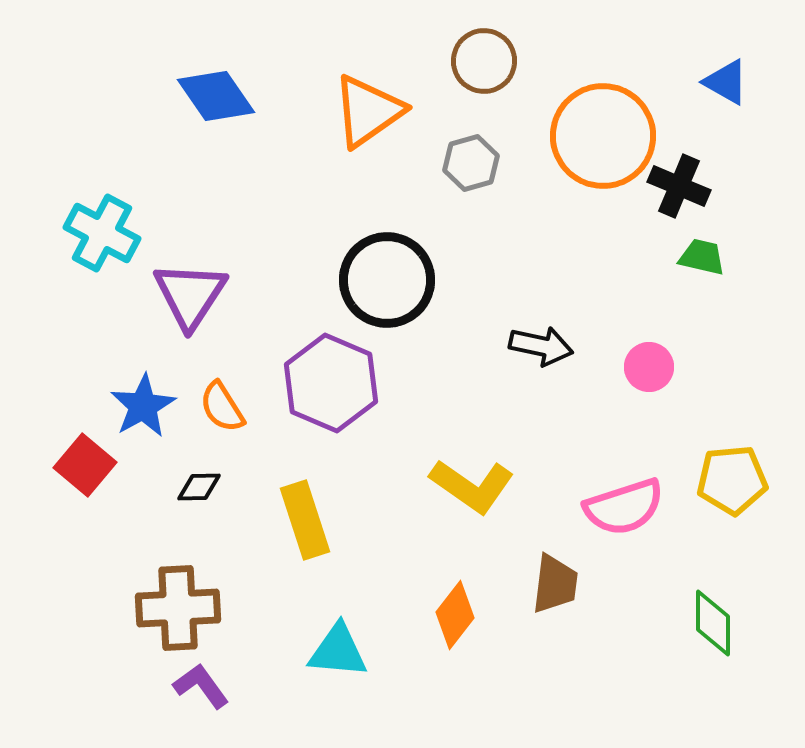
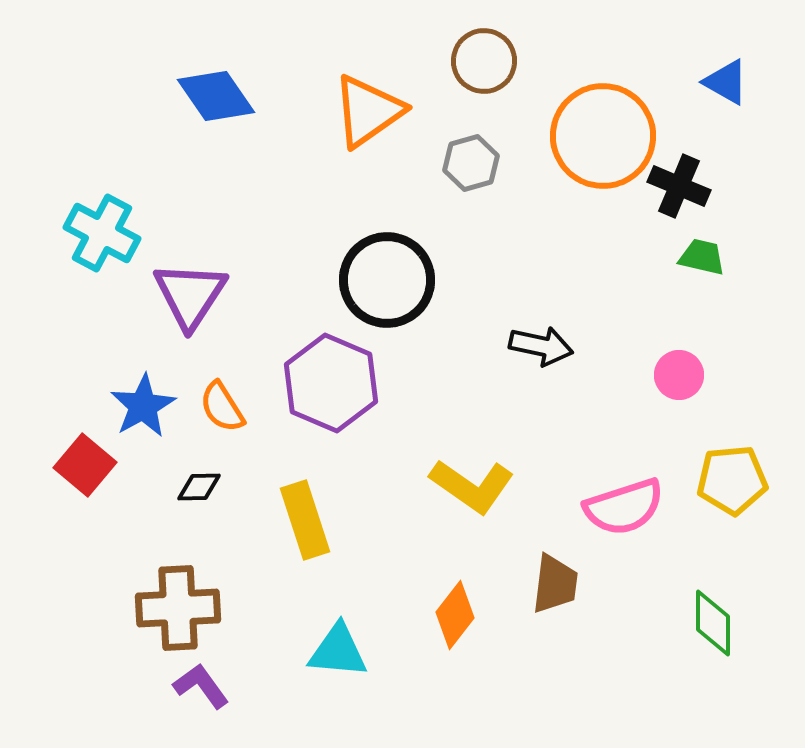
pink circle: moved 30 px right, 8 px down
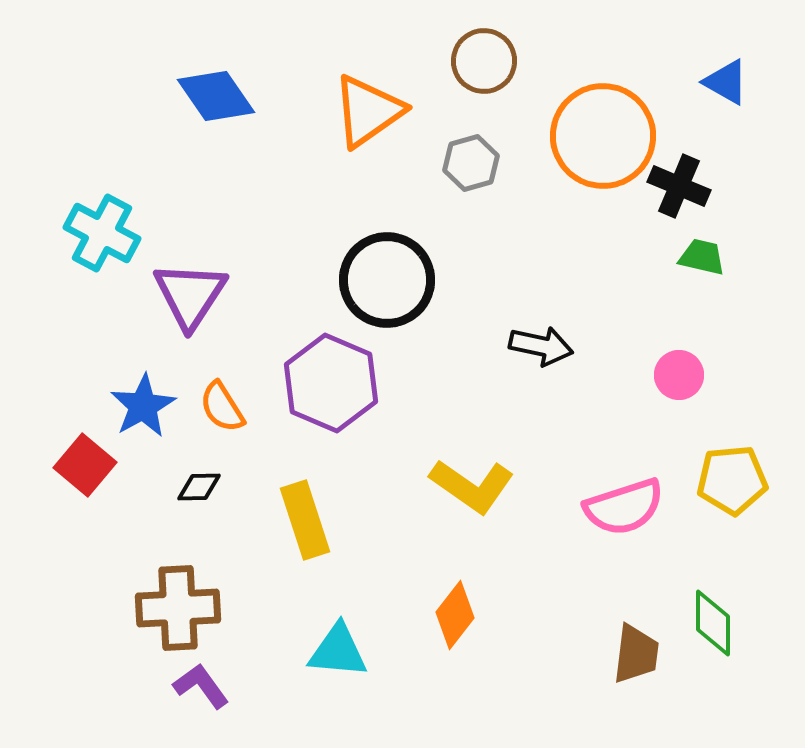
brown trapezoid: moved 81 px right, 70 px down
